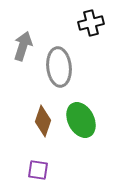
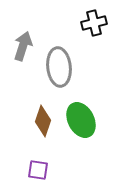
black cross: moved 3 px right
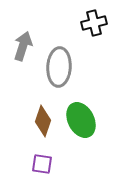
gray ellipse: rotated 9 degrees clockwise
purple square: moved 4 px right, 6 px up
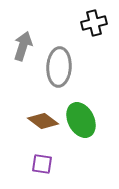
brown diamond: rotated 72 degrees counterclockwise
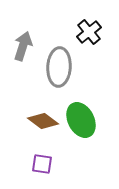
black cross: moved 5 px left, 9 px down; rotated 25 degrees counterclockwise
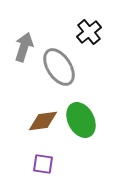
gray arrow: moved 1 px right, 1 px down
gray ellipse: rotated 36 degrees counterclockwise
brown diamond: rotated 44 degrees counterclockwise
purple square: moved 1 px right
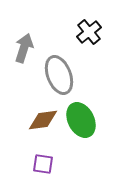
gray arrow: moved 1 px down
gray ellipse: moved 8 px down; rotated 12 degrees clockwise
brown diamond: moved 1 px up
